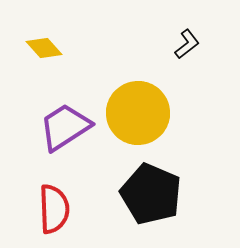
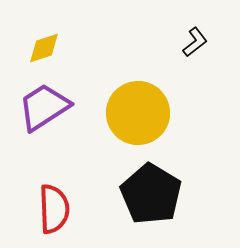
black L-shape: moved 8 px right, 2 px up
yellow diamond: rotated 66 degrees counterclockwise
purple trapezoid: moved 21 px left, 20 px up
black pentagon: rotated 8 degrees clockwise
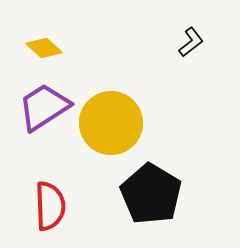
black L-shape: moved 4 px left
yellow diamond: rotated 60 degrees clockwise
yellow circle: moved 27 px left, 10 px down
red semicircle: moved 4 px left, 3 px up
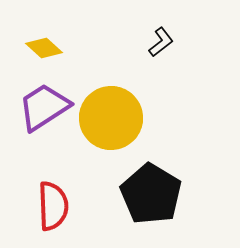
black L-shape: moved 30 px left
yellow circle: moved 5 px up
red semicircle: moved 3 px right
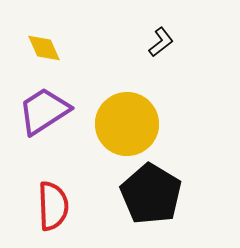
yellow diamond: rotated 24 degrees clockwise
purple trapezoid: moved 4 px down
yellow circle: moved 16 px right, 6 px down
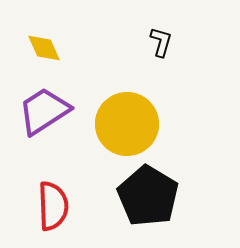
black L-shape: rotated 36 degrees counterclockwise
black pentagon: moved 3 px left, 2 px down
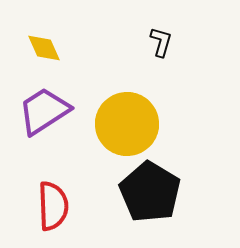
black pentagon: moved 2 px right, 4 px up
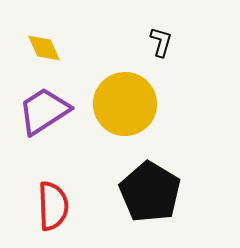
yellow circle: moved 2 px left, 20 px up
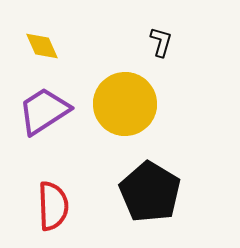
yellow diamond: moved 2 px left, 2 px up
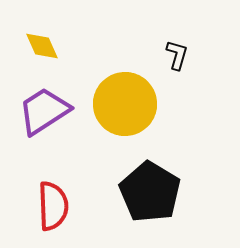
black L-shape: moved 16 px right, 13 px down
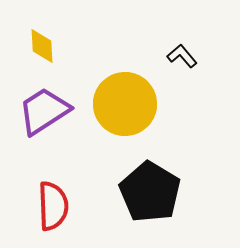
yellow diamond: rotated 21 degrees clockwise
black L-shape: moved 5 px right, 1 px down; rotated 56 degrees counterclockwise
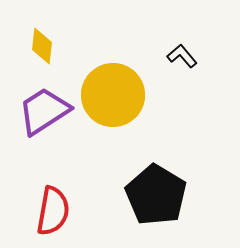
yellow diamond: rotated 9 degrees clockwise
yellow circle: moved 12 px left, 9 px up
black pentagon: moved 6 px right, 3 px down
red semicircle: moved 5 px down; rotated 12 degrees clockwise
